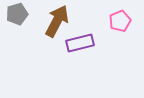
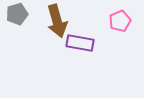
brown arrow: rotated 136 degrees clockwise
purple rectangle: rotated 24 degrees clockwise
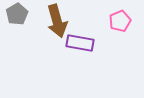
gray pentagon: rotated 15 degrees counterclockwise
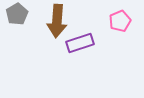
brown arrow: rotated 20 degrees clockwise
purple rectangle: rotated 28 degrees counterclockwise
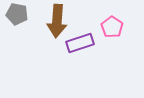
gray pentagon: rotated 30 degrees counterclockwise
pink pentagon: moved 8 px left, 6 px down; rotated 15 degrees counterclockwise
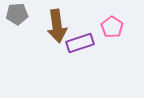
gray pentagon: rotated 15 degrees counterclockwise
brown arrow: moved 5 px down; rotated 12 degrees counterclockwise
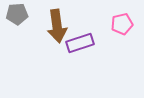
pink pentagon: moved 10 px right, 3 px up; rotated 25 degrees clockwise
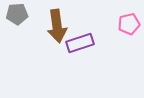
pink pentagon: moved 7 px right
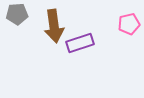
brown arrow: moved 3 px left
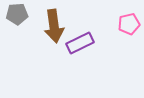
purple rectangle: rotated 8 degrees counterclockwise
